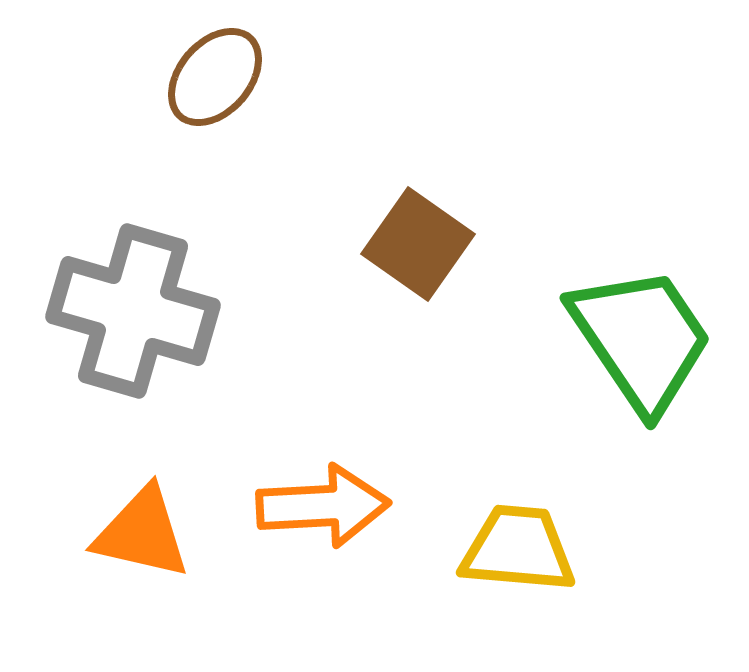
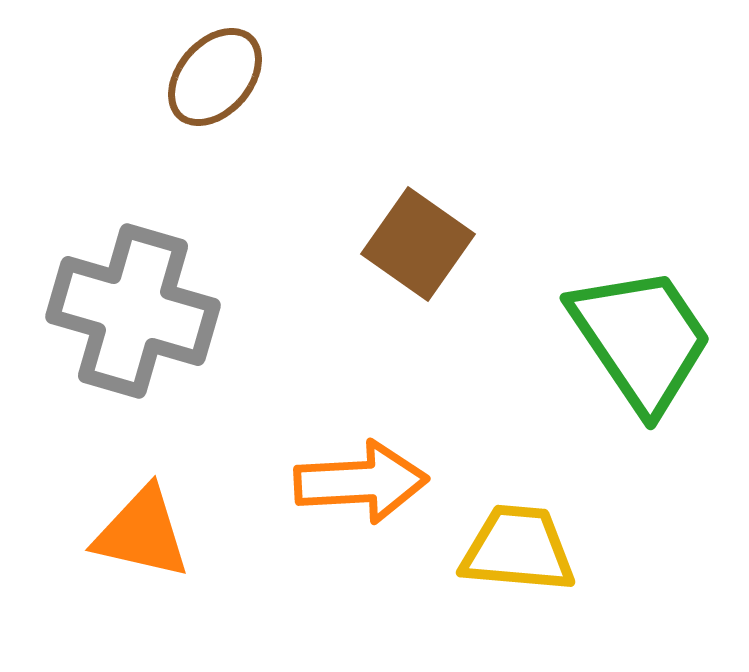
orange arrow: moved 38 px right, 24 px up
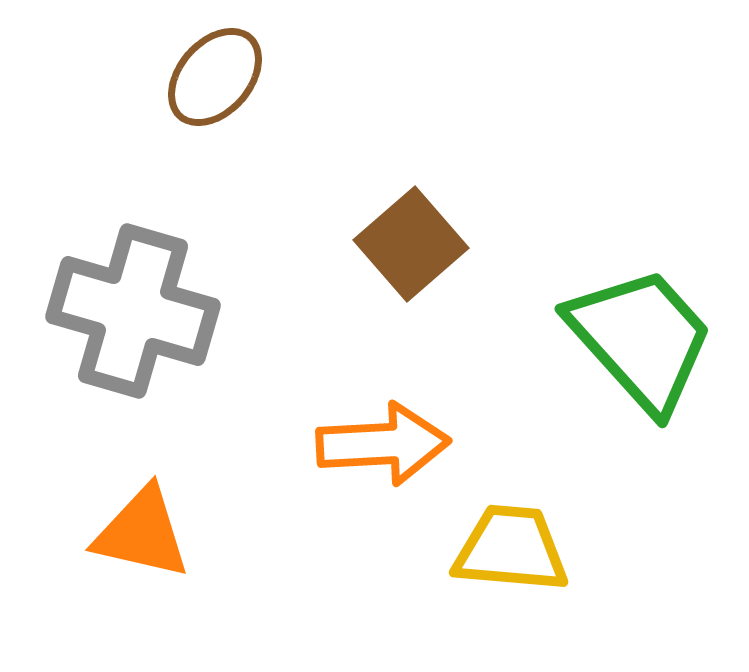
brown square: moved 7 px left; rotated 14 degrees clockwise
green trapezoid: rotated 8 degrees counterclockwise
orange arrow: moved 22 px right, 38 px up
yellow trapezoid: moved 7 px left
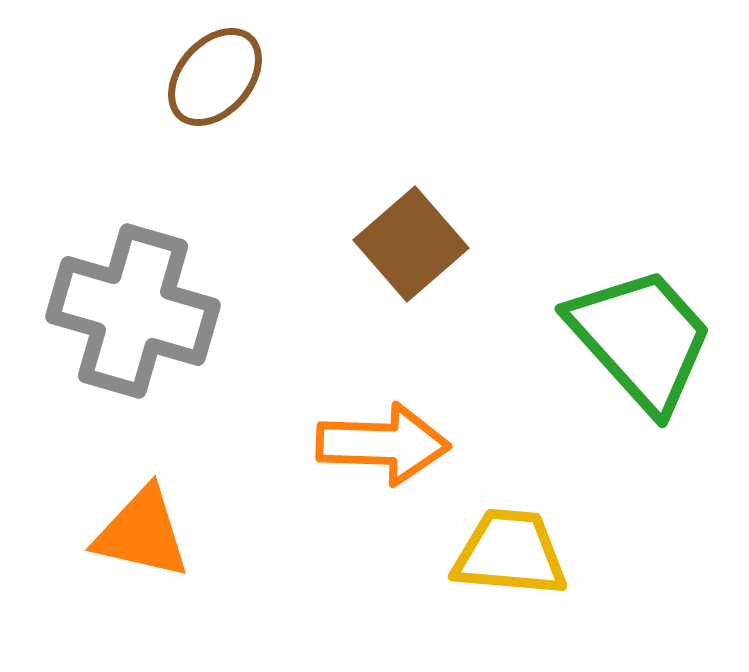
orange arrow: rotated 5 degrees clockwise
yellow trapezoid: moved 1 px left, 4 px down
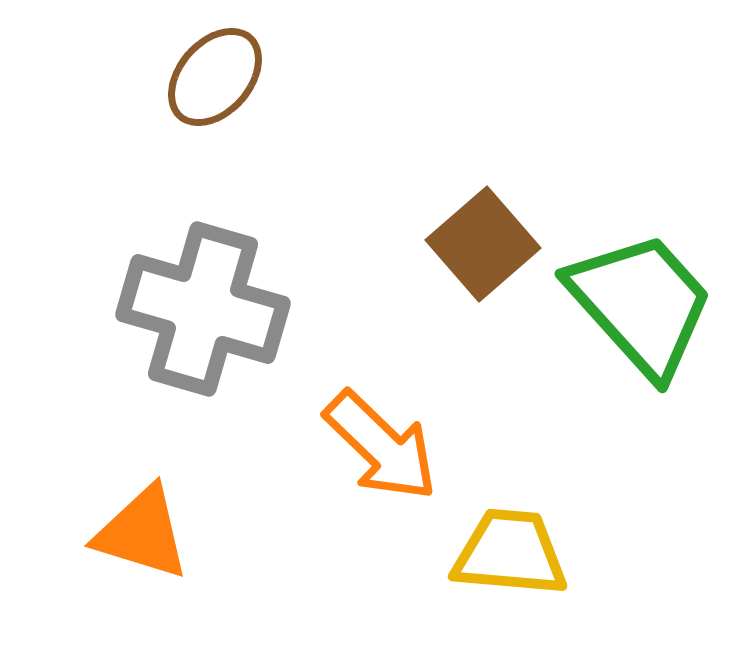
brown square: moved 72 px right
gray cross: moved 70 px right, 2 px up
green trapezoid: moved 35 px up
orange arrow: moved 2 px left, 2 px down; rotated 42 degrees clockwise
orange triangle: rotated 4 degrees clockwise
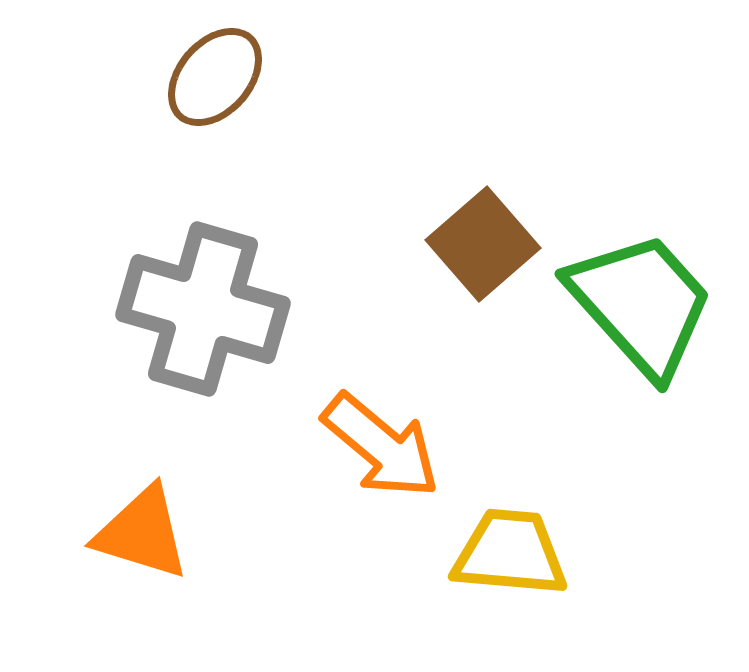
orange arrow: rotated 4 degrees counterclockwise
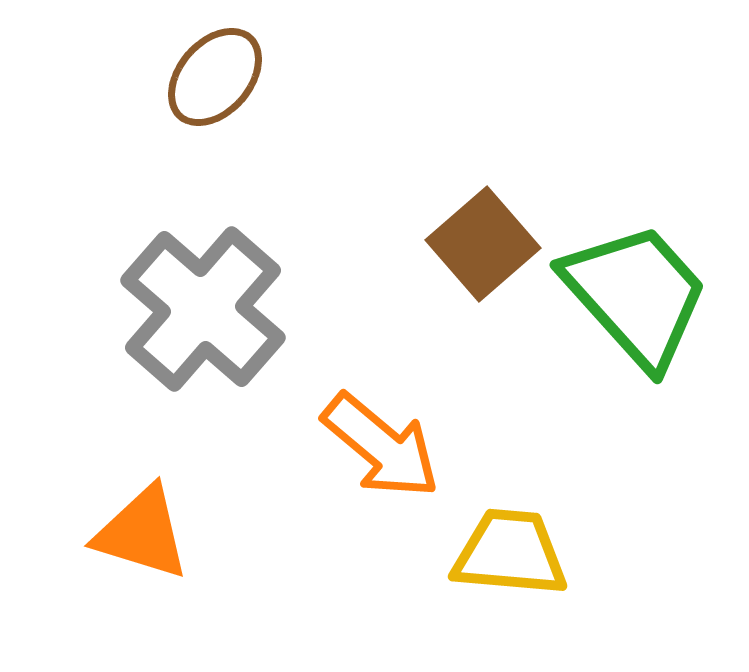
green trapezoid: moved 5 px left, 9 px up
gray cross: rotated 25 degrees clockwise
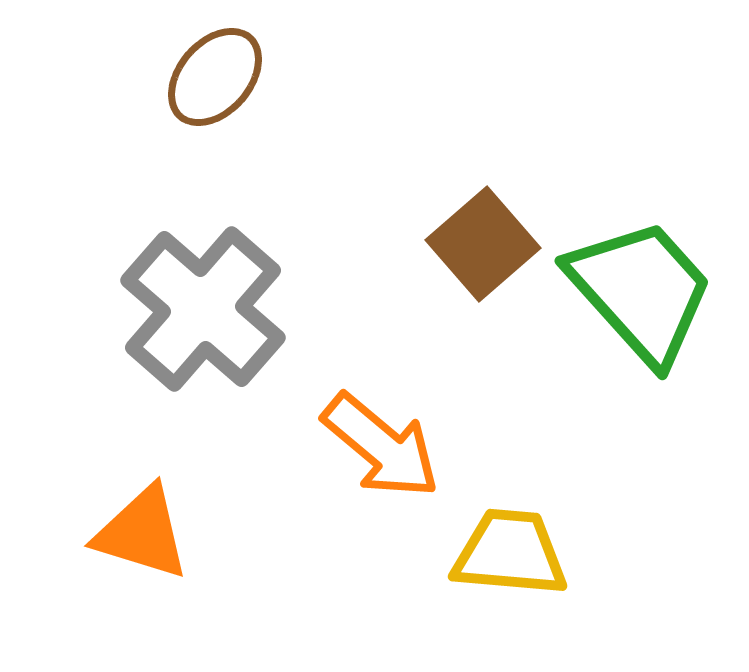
green trapezoid: moved 5 px right, 4 px up
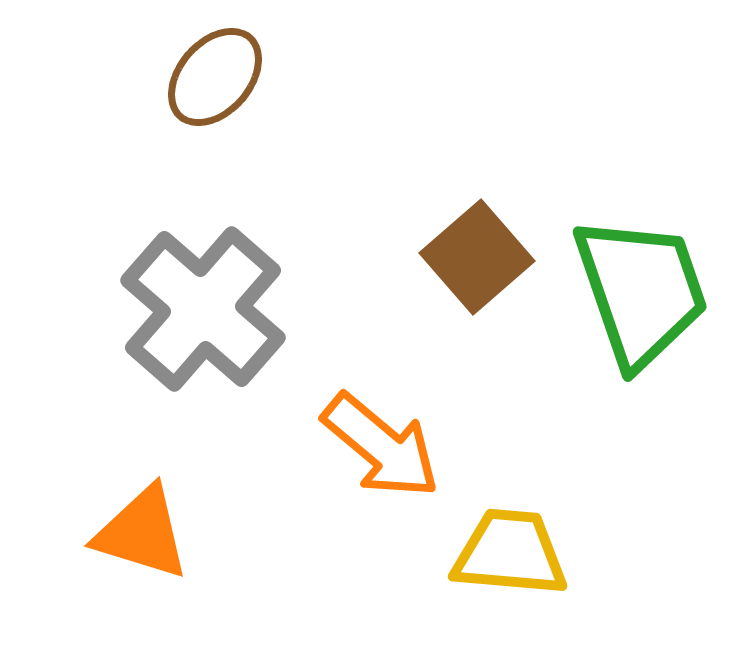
brown square: moved 6 px left, 13 px down
green trapezoid: rotated 23 degrees clockwise
